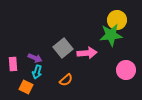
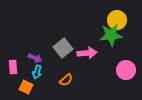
pink rectangle: moved 3 px down
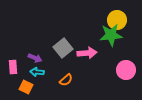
cyan arrow: rotated 80 degrees clockwise
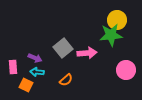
orange square: moved 2 px up
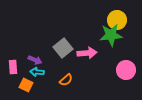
purple arrow: moved 2 px down
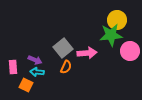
pink circle: moved 4 px right, 19 px up
orange semicircle: moved 13 px up; rotated 24 degrees counterclockwise
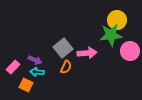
pink rectangle: rotated 48 degrees clockwise
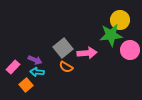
yellow circle: moved 3 px right
pink circle: moved 1 px up
orange semicircle: rotated 96 degrees clockwise
orange square: rotated 24 degrees clockwise
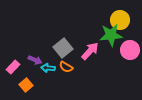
pink arrow: moved 3 px right, 2 px up; rotated 42 degrees counterclockwise
cyan arrow: moved 11 px right, 4 px up
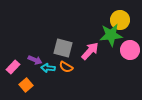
gray square: rotated 36 degrees counterclockwise
